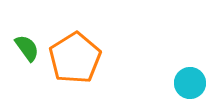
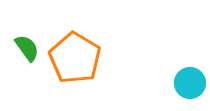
orange pentagon: rotated 9 degrees counterclockwise
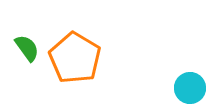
cyan circle: moved 5 px down
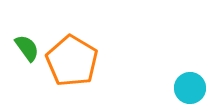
orange pentagon: moved 3 px left, 3 px down
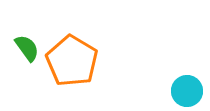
cyan circle: moved 3 px left, 3 px down
